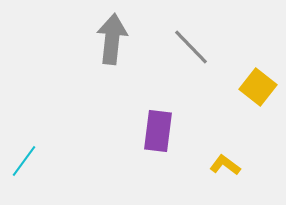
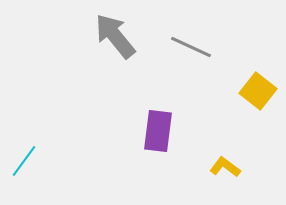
gray arrow: moved 3 px right, 3 px up; rotated 45 degrees counterclockwise
gray line: rotated 21 degrees counterclockwise
yellow square: moved 4 px down
yellow L-shape: moved 2 px down
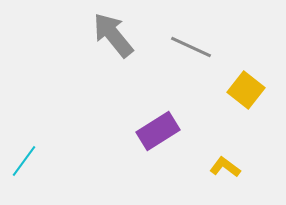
gray arrow: moved 2 px left, 1 px up
yellow square: moved 12 px left, 1 px up
purple rectangle: rotated 51 degrees clockwise
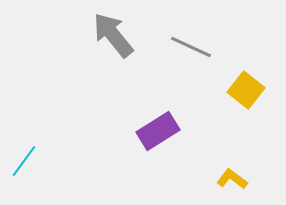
yellow L-shape: moved 7 px right, 12 px down
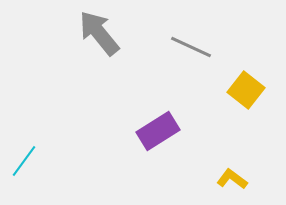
gray arrow: moved 14 px left, 2 px up
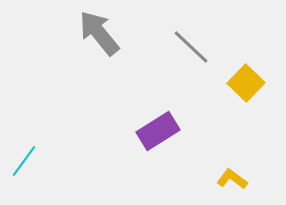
gray line: rotated 18 degrees clockwise
yellow square: moved 7 px up; rotated 6 degrees clockwise
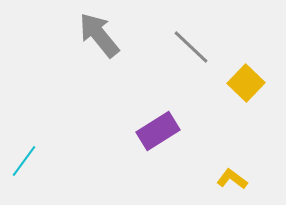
gray arrow: moved 2 px down
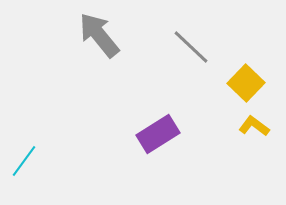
purple rectangle: moved 3 px down
yellow L-shape: moved 22 px right, 53 px up
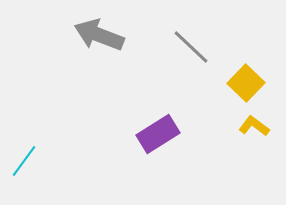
gray arrow: rotated 30 degrees counterclockwise
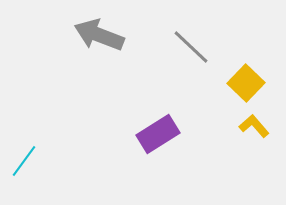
yellow L-shape: rotated 12 degrees clockwise
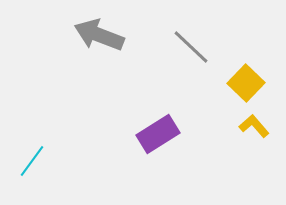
cyan line: moved 8 px right
